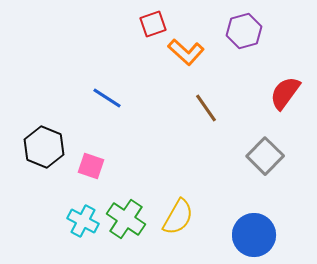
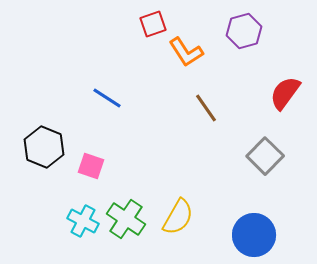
orange L-shape: rotated 15 degrees clockwise
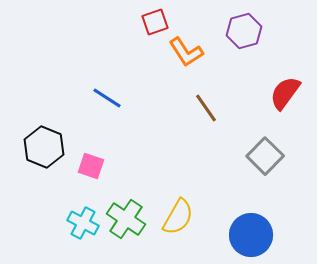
red square: moved 2 px right, 2 px up
cyan cross: moved 2 px down
blue circle: moved 3 px left
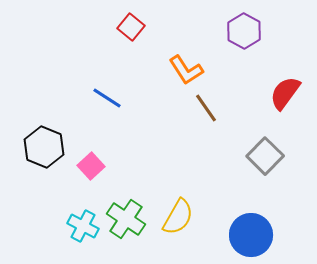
red square: moved 24 px left, 5 px down; rotated 32 degrees counterclockwise
purple hexagon: rotated 16 degrees counterclockwise
orange L-shape: moved 18 px down
pink square: rotated 28 degrees clockwise
cyan cross: moved 3 px down
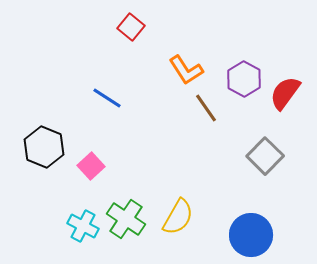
purple hexagon: moved 48 px down
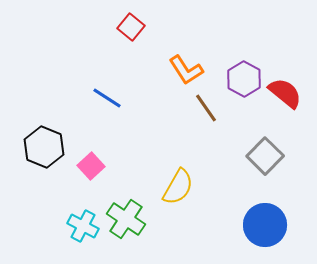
red semicircle: rotated 93 degrees clockwise
yellow semicircle: moved 30 px up
blue circle: moved 14 px right, 10 px up
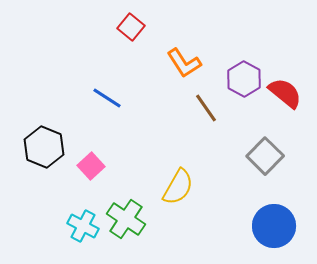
orange L-shape: moved 2 px left, 7 px up
blue circle: moved 9 px right, 1 px down
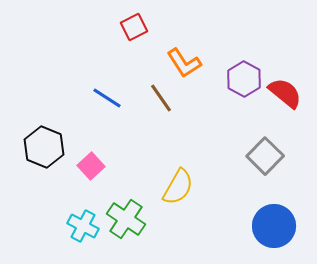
red square: moved 3 px right; rotated 24 degrees clockwise
brown line: moved 45 px left, 10 px up
